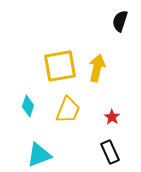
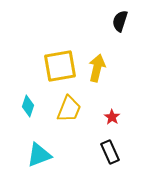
yellow trapezoid: moved 1 px right, 1 px up
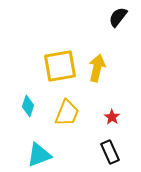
black semicircle: moved 2 px left, 4 px up; rotated 20 degrees clockwise
yellow trapezoid: moved 2 px left, 4 px down
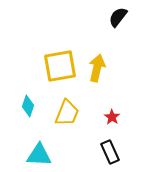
cyan triangle: rotated 24 degrees clockwise
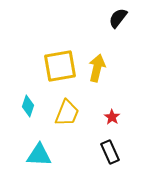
black semicircle: moved 1 px down
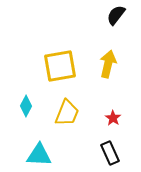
black semicircle: moved 2 px left, 3 px up
yellow arrow: moved 11 px right, 4 px up
cyan diamond: moved 2 px left; rotated 10 degrees clockwise
red star: moved 1 px right, 1 px down
black rectangle: moved 1 px down
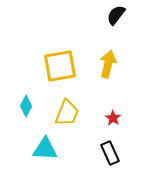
cyan triangle: moved 6 px right, 6 px up
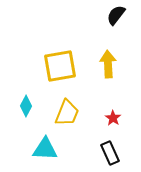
yellow arrow: rotated 16 degrees counterclockwise
